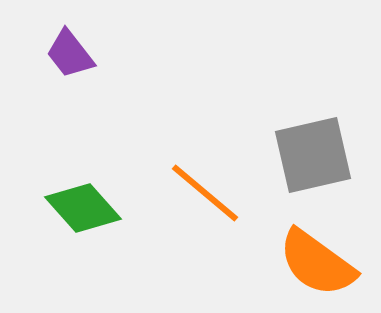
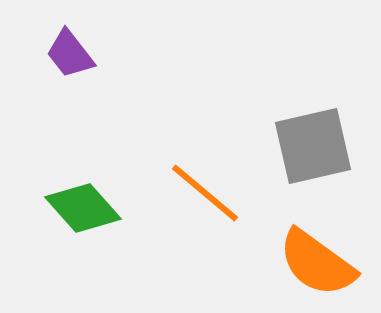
gray square: moved 9 px up
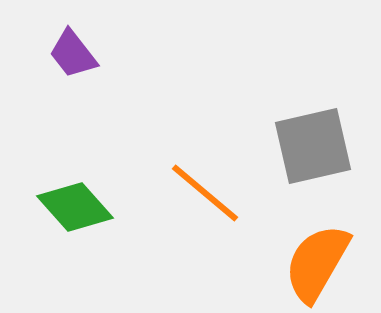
purple trapezoid: moved 3 px right
green diamond: moved 8 px left, 1 px up
orange semicircle: rotated 84 degrees clockwise
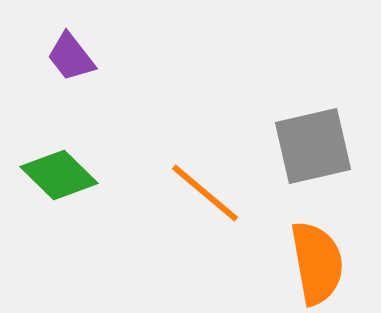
purple trapezoid: moved 2 px left, 3 px down
green diamond: moved 16 px left, 32 px up; rotated 4 degrees counterclockwise
orange semicircle: rotated 140 degrees clockwise
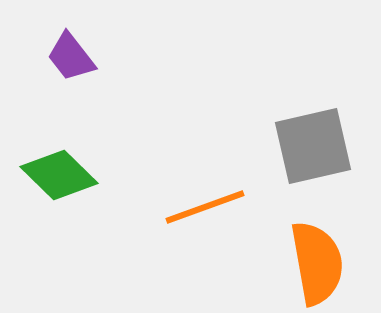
orange line: moved 14 px down; rotated 60 degrees counterclockwise
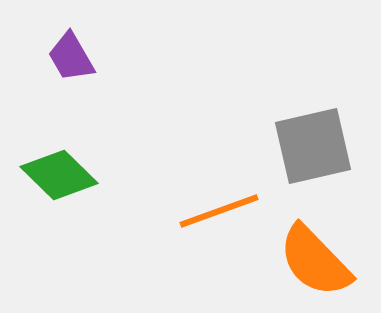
purple trapezoid: rotated 8 degrees clockwise
orange line: moved 14 px right, 4 px down
orange semicircle: moved 2 px left, 2 px up; rotated 146 degrees clockwise
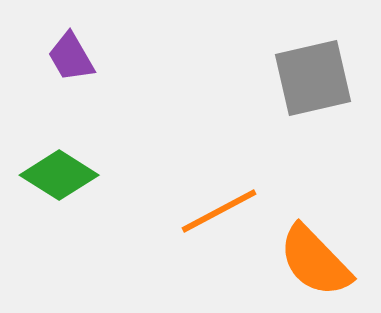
gray square: moved 68 px up
green diamond: rotated 12 degrees counterclockwise
orange line: rotated 8 degrees counterclockwise
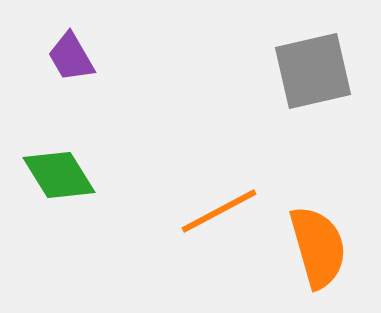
gray square: moved 7 px up
green diamond: rotated 26 degrees clockwise
orange semicircle: moved 3 px right, 14 px up; rotated 152 degrees counterclockwise
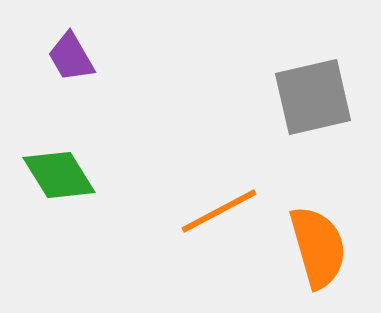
gray square: moved 26 px down
